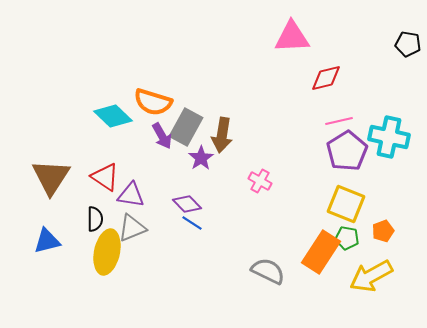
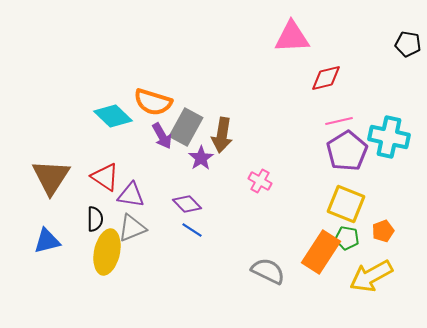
blue line: moved 7 px down
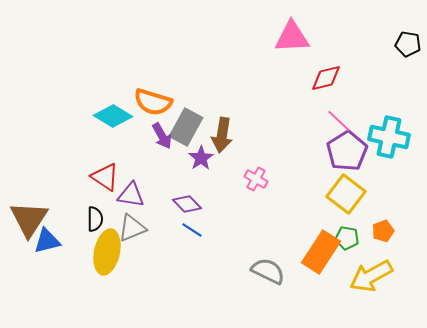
cyan diamond: rotated 12 degrees counterclockwise
pink line: rotated 56 degrees clockwise
brown triangle: moved 22 px left, 42 px down
pink cross: moved 4 px left, 2 px up
yellow square: moved 10 px up; rotated 15 degrees clockwise
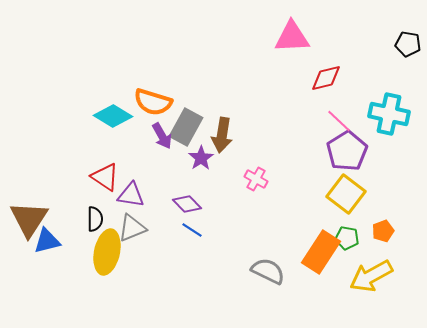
cyan cross: moved 23 px up
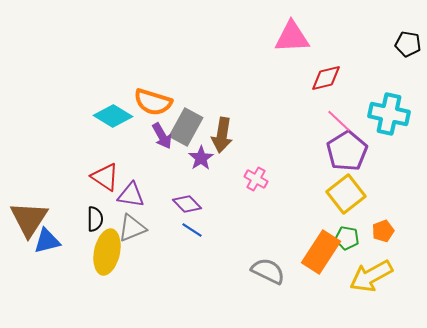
yellow square: rotated 15 degrees clockwise
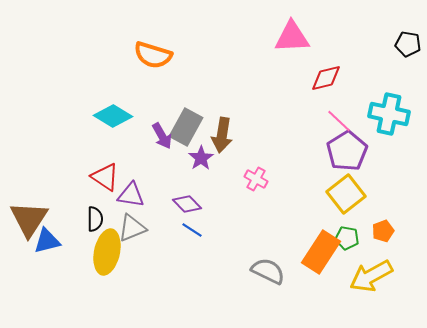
orange semicircle: moved 47 px up
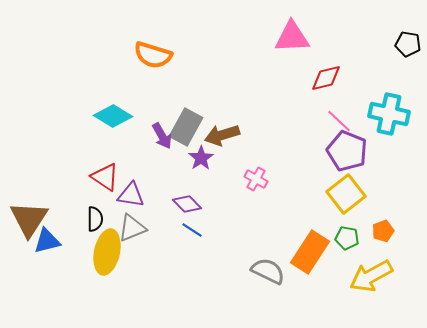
brown arrow: rotated 64 degrees clockwise
purple pentagon: rotated 18 degrees counterclockwise
orange rectangle: moved 11 px left
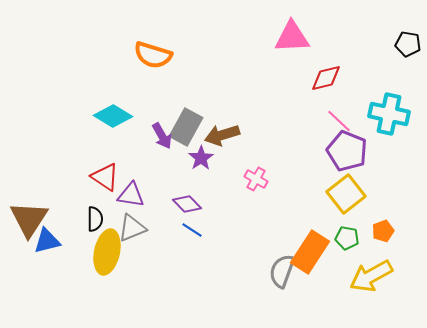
gray semicircle: moved 14 px right; rotated 96 degrees counterclockwise
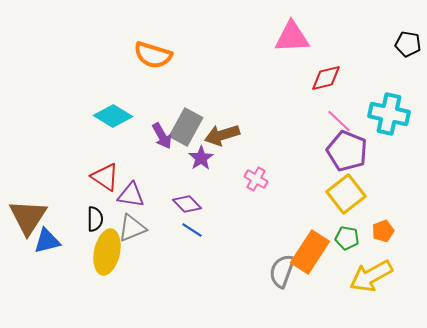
brown triangle: moved 1 px left, 2 px up
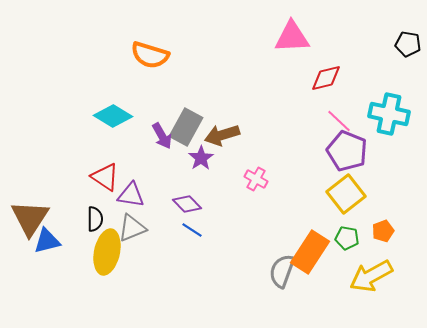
orange semicircle: moved 3 px left
brown triangle: moved 2 px right, 1 px down
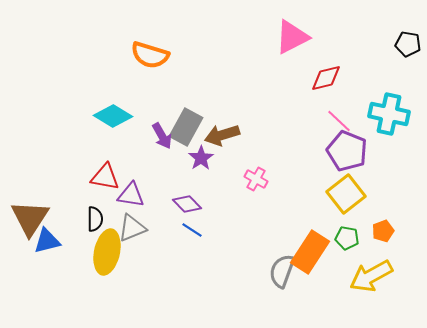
pink triangle: rotated 24 degrees counterclockwise
red triangle: rotated 24 degrees counterclockwise
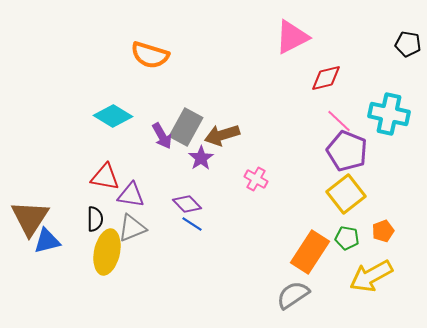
blue line: moved 6 px up
gray semicircle: moved 11 px right, 24 px down; rotated 36 degrees clockwise
